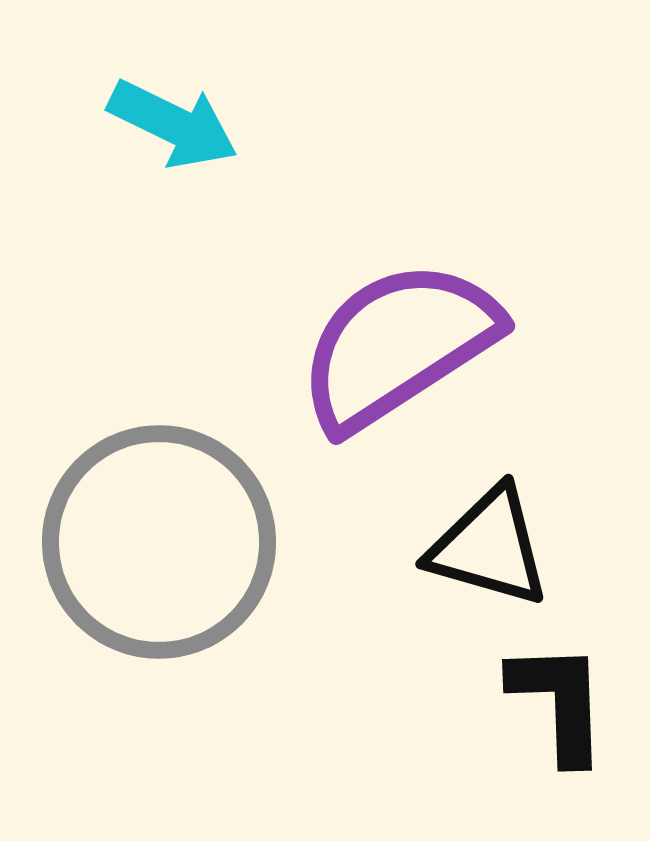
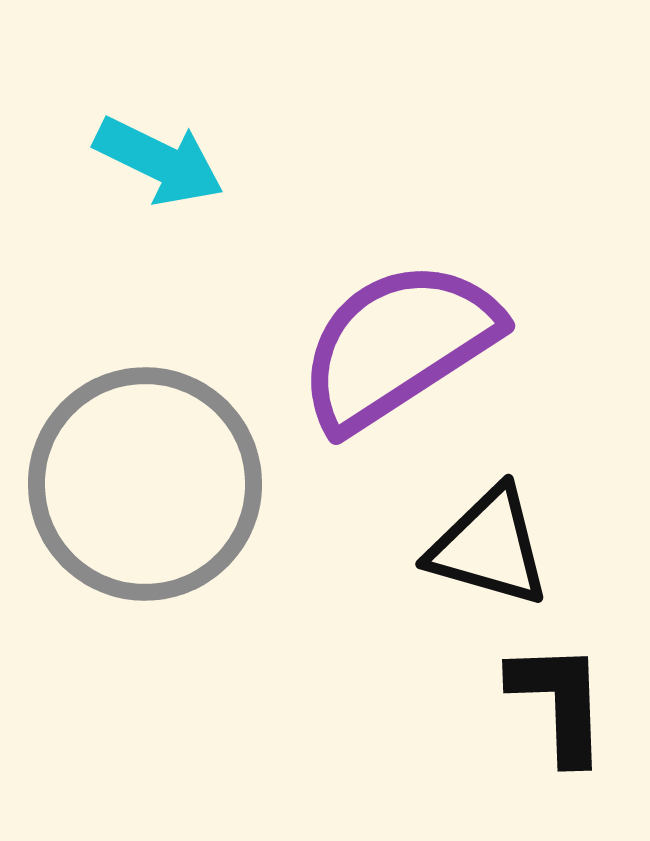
cyan arrow: moved 14 px left, 37 px down
gray circle: moved 14 px left, 58 px up
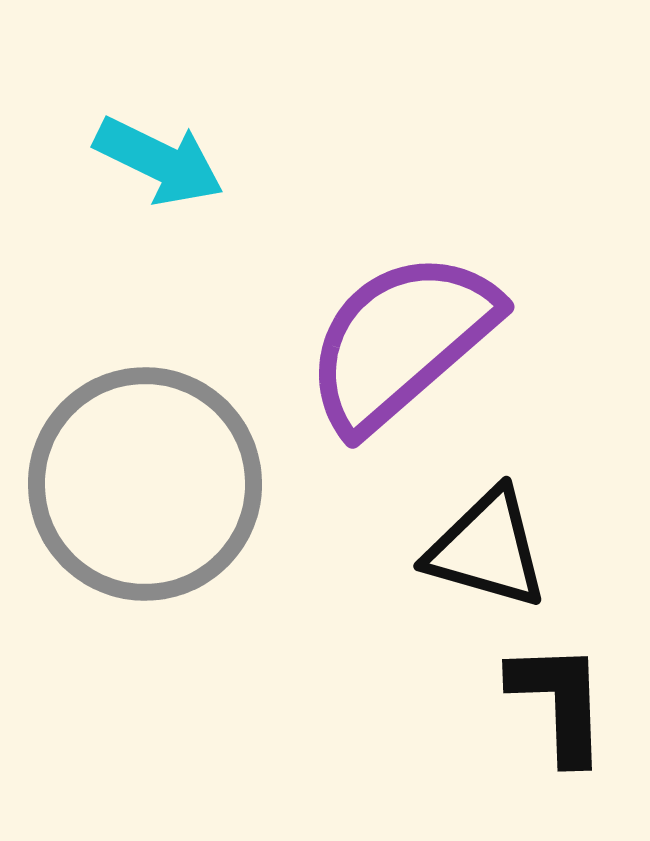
purple semicircle: moved 3 px right, 4 px up; rotated 8 degrees counterclockwise
black triangle: moved 2 px left, 2 px down
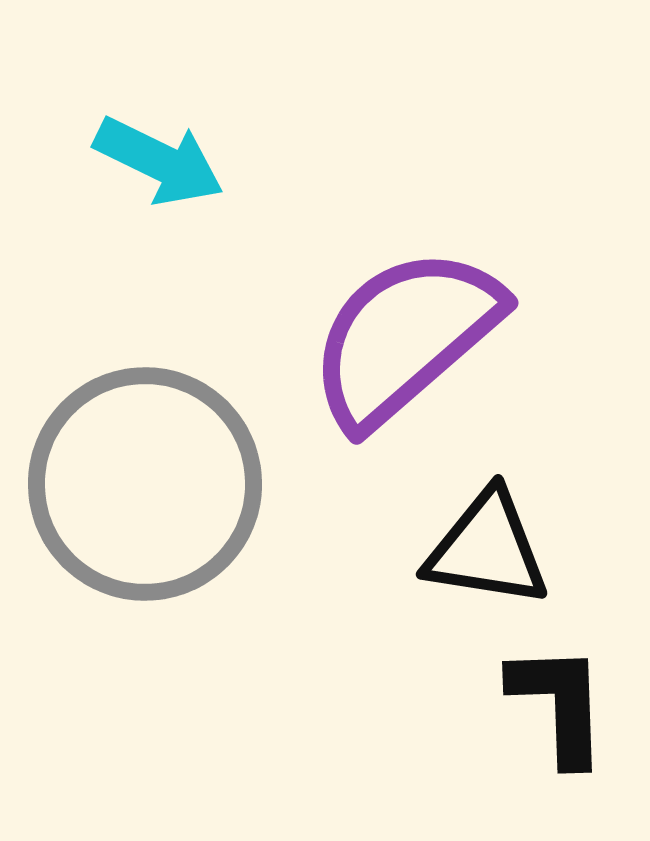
purple semicircle: moved 4 px right, 4 px up
black triangle: rotated 7 degrees counterclockwise
black L-shape: moved 2 px down
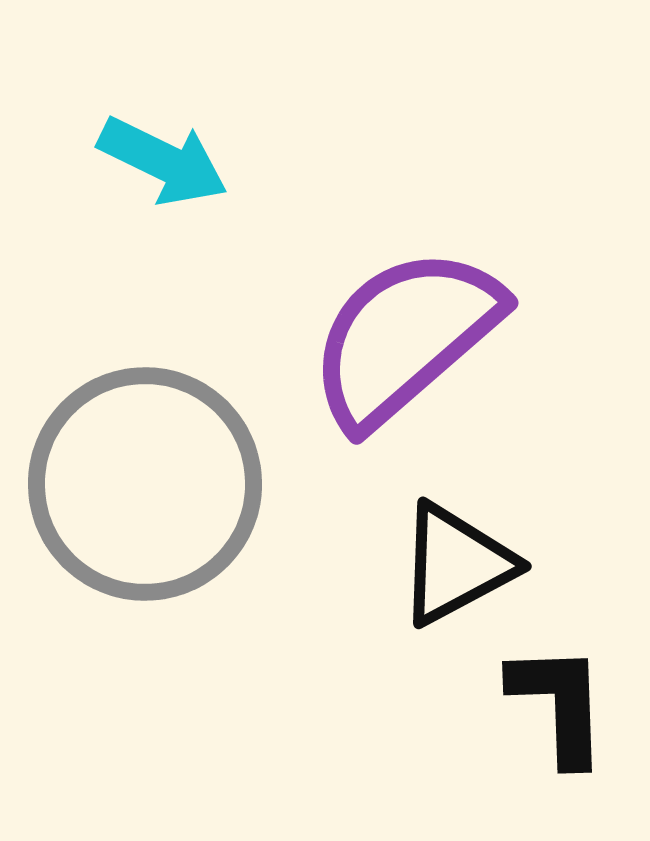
cyan arrow: moved 4 px right
black triangle: moved 31 px left, 15 px down; rotated 37 degrees counterclockwise
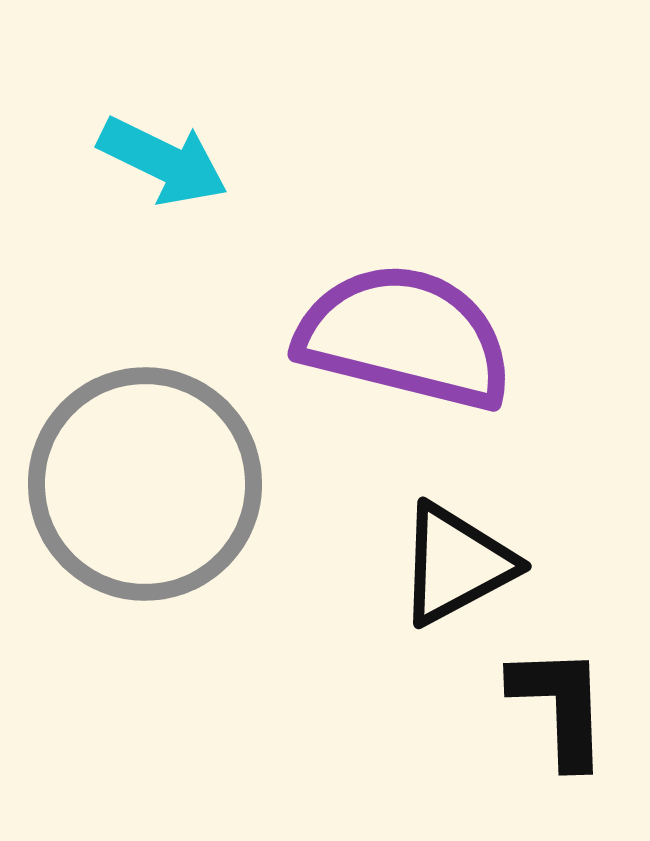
purple semicircle: rotated 55 degrees clockwise
black L-shape: moved 1 px right, 2 px down
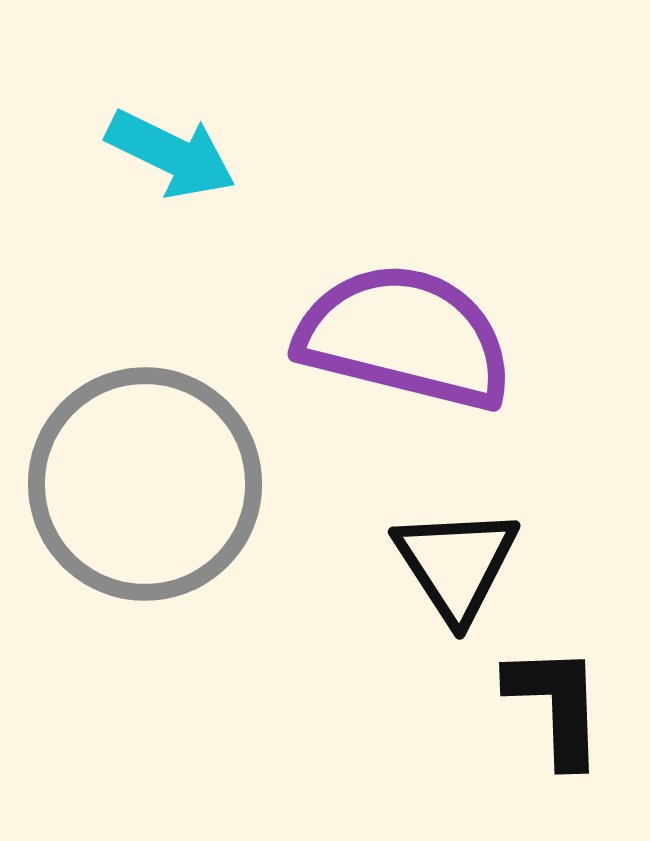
cyan arrow: moved 8 px right, 7 px up
black triangle: rotated 35 degrees counterclockwise
black L-shape: moved 4 px left, 1 px up
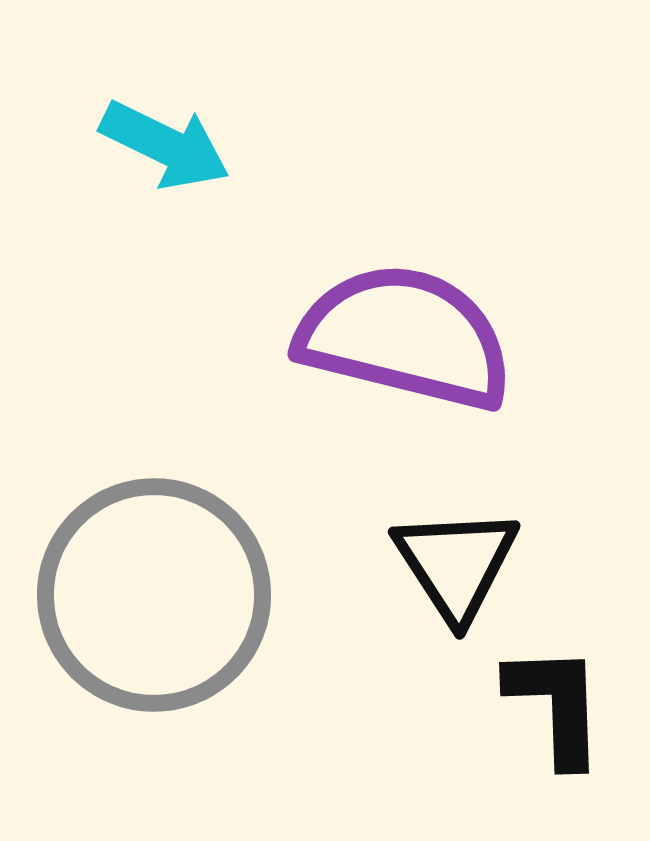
cyan arrow: moved 6 px left, 9 px up
gray circle: moved 9 px right, 111 px down
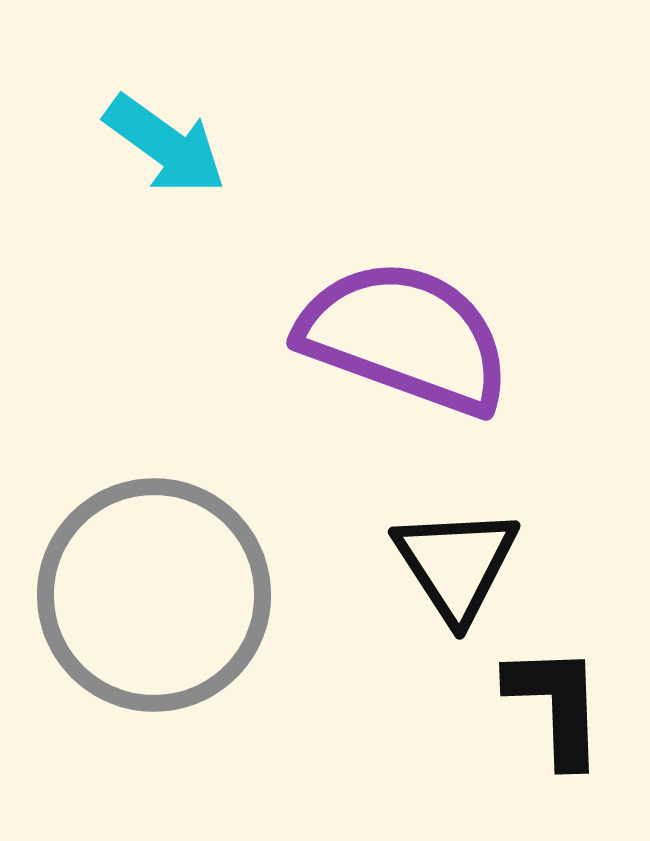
cyan arrow: rotated 10 degrees clockwise
purple semicircle: rotated 6 degrees clockwise
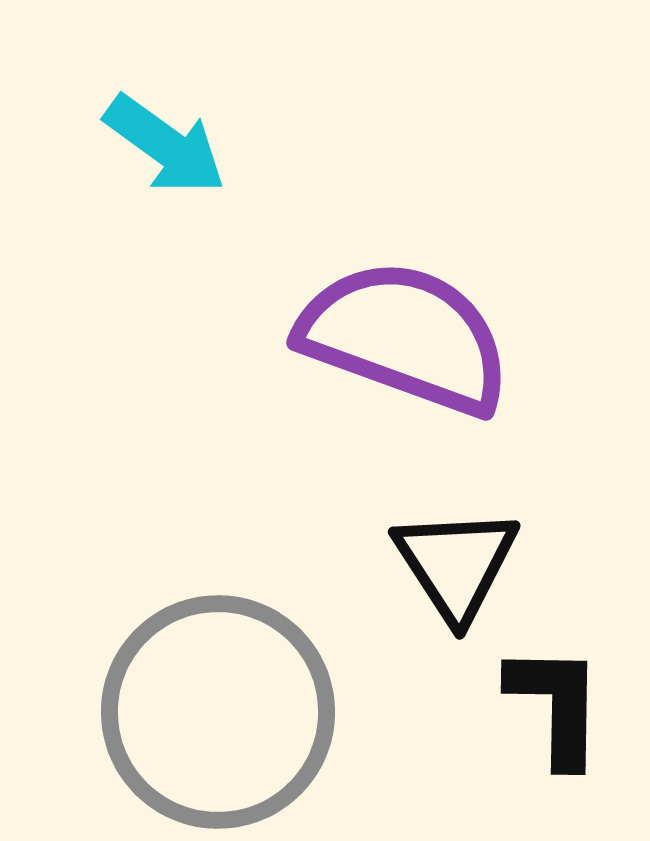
gray circle: moved 64 px right, 117 px down
black L-shape: rotated 3 degrees clockwise
